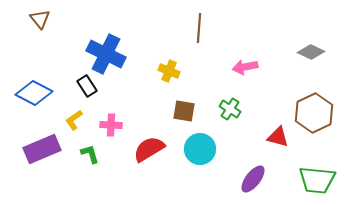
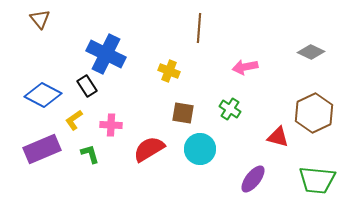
blue diamond: moved 9 px right, 2 px down
brown square: moved 1 px left, 2 px down
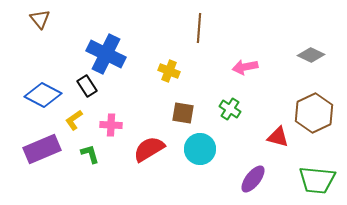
gray diamond: moved 3 px down
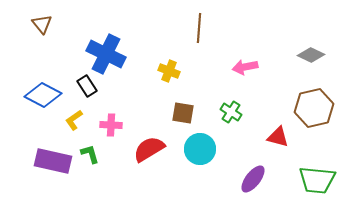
brown triangle: moved 2 px right, 5 px down
green cross: moved 1 px right, 3 px down
brown hexagon: moved 5 px up; rotated 12 degrees clockwise
purple rectangle: moved 11 px right, 12 px down; rotated 36 degrees clockwise
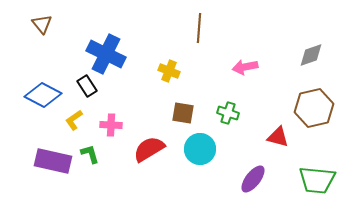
gray diamond: rotated 44 degrees counterclockwise
green cross: moved 3 px left, 1 px down; rotated 15 degrees counterclockwise
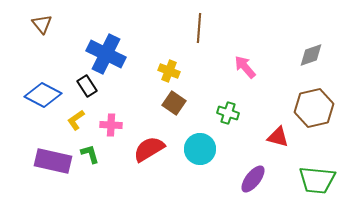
pink arrow: rotated 60 degrees clockwise
brown square: moved 9 px left, 10 px up; rotated 25 degrees clockwise
yellow L-shape: moved 2 px right
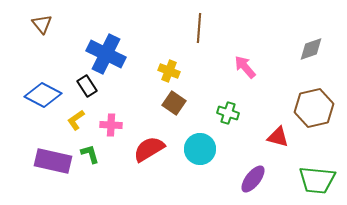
gray diamond: moved 6 px up
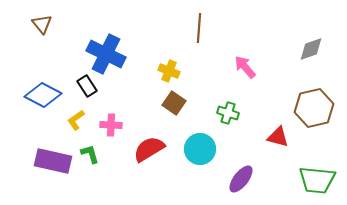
purple ellipse: moved 12 px left
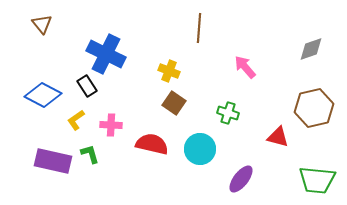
red semicircle: moved 3 px right, 5 px up; rotated 44 degrees clockwise
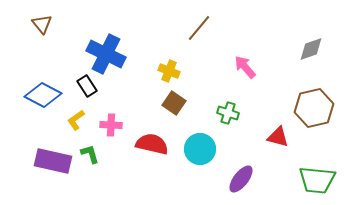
brown line: rotated 36 degrees clockwise
